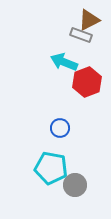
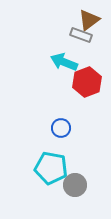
brown triangle: rotated 10 degrees counterclockwise
blue circle: moved 1 px right
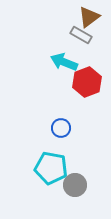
brown triangle: moved 3 px up
gray rectangle: rotated 10 degrees clockwise
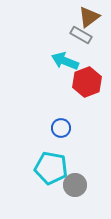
cyan arrow: moved 1 px right, 1 px up
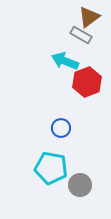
gray circle: moved 5 px right
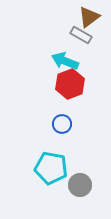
red hexagon: moved 17 px left, 2 px down
blue circle: moved 1 px right, 4 px up
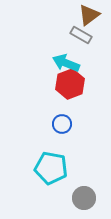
brown triangle: moved 2 px up
cyan arrow: moved 1 px right, 2 px down
gray circle: moved 4 px right, 13 px down
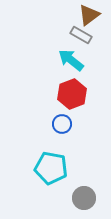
cyan arrow: moved 5 px right, 3 px up; rotated 16 degrees clockwise
red hexagon: moved 2 px right, 10 px down
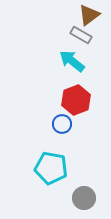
cyan arrow: moved 1 px right, 1 px down
red hexagon: moved 4 px right, 6 px down
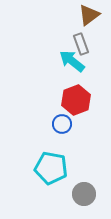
gray rectangle: moved 9 px down; rotated 40 degrees clockwise
gray circle: moved 4 px up
